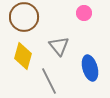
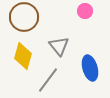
pink circle: moved 1 px right, 2 px up
gray line: moved 1 px left, 1 px up; rotated 64 degrees clockwise
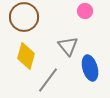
gray triangle: moved 9 px right
yellow diamond: moved 3 px right
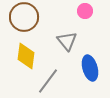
gray triangle: moved 1 px left, 5 px up
yellow diamond: rotated 8 degrees counterclockwise
gray line: moved 1 px down
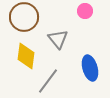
gray triangle: moved 9 px left, 2 px up
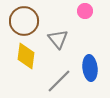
brown circle: moved 4 px down
blue ellipse: rotated 10 degrees clockwise
gray line: moved 11 px right; rotated 8 degrees clockwise
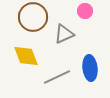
brown circle: moved 9 px right, 4 px up
gray triangle: moved 6 px right, 5 px up; rotated 45 degrees clockwise
yellow diamond: rotated 28 degrees counterclockwise
gray line: moved 2 px left, 4 px up; rotated 20 degrees clockwise
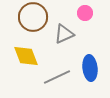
pink circle: moved 2 px down
